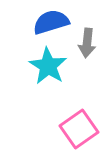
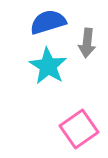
blue semicircle: moved 3 px left
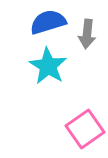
gray arrow: moved 9 px up
pink square: moved 6 px right
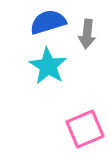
pink square: rotated 12 degrees clockwise
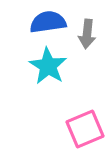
blue semicircle: rotated 9 degrees clockwise
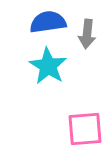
pink square: rotated 18 degrees clockwise
